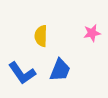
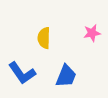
yellow semicircle: moved 3 px right, 2 px down
blue trapezoid: moved 6 px right, 6 px down
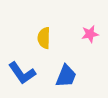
pink star: moved 2 px left, 1 px down
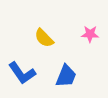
pink star: rotated 12 degrees clockwise
yellow semicircle: rotated 45 degrees counterclockwise
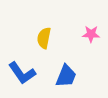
pink star: moved 1 px right
yellow semicircle: rotated 55 degrees clockwise
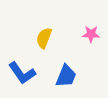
yellow semicircle: rotated 10 degrees clockwise
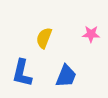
blue L-shape: rotated 48 degrees clockwise
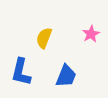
pink star: rotated 30 degrees counterclockwise
blue L-shape: moved 1 px left, 1 px up
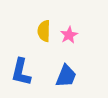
pink star: moved 22 px left, 1 px down
yellow semicircle: moved 7 px up; rotated 20 degrees counterclockwise
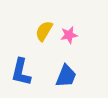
yellow semicircle: rotated 30 degrees clockwise
pink star: rotated 18 degrees clockwise
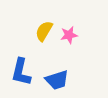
blue trapezoid: moved 9 px left, 4 px down; rotated 50 degrees clockwise
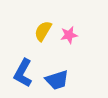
yellow semicircle: moved 1 px left
blue L-shape: moved 2 px right, 1 px down; rotated 16 degrees clockwise
